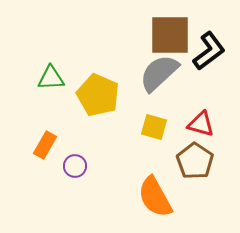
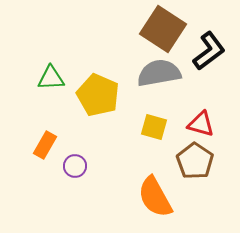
brown square: moved 7 px left, 6 px up; rotated 33 degrees clockwise
gray semicircle: rotated 33 degrees clockwise
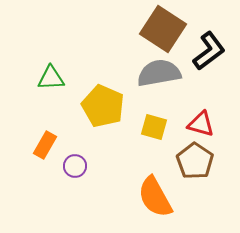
yellow pentagon: moved 5 px right, 11 px down
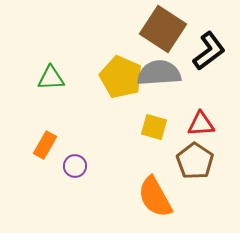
gray semicircle: rotated 6 degrees clockwise
yellow pentagon: moved 18 px right, 29 px up
red triangle: rotated 20 degrees counterclockwise
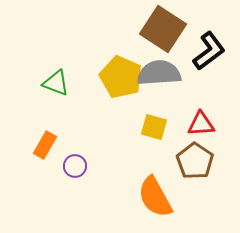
green triangle: moved 5 px right, 5 px down; rotated 24 degrees clockwise
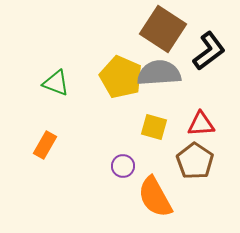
purple circle: moved 48 px right
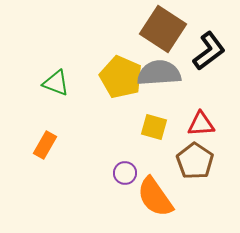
purple circle: moved 2 px right, 7 px down
orange semicircle: rotated 6 degrees counterclockwise
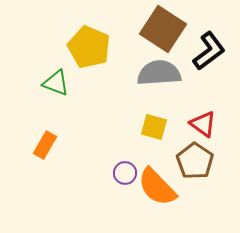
yellow pentagon: moved 32 px left, 30 px up
red triangle: moved 2 px right; rotated 40 degrees clockwise
orange semicircle: moved 2 px right, 10 px up; rotated 9 degrees counterclockwise
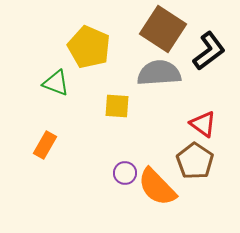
yellow square: moved 37 px left, 21 px up; rotated 12 degrees counterclockwise
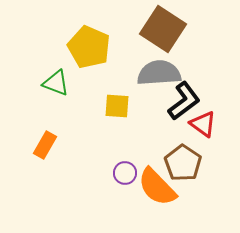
black L-shape: moved 25 px left, 50 px down
brown pentagon: moved 12 px left, 2 px down
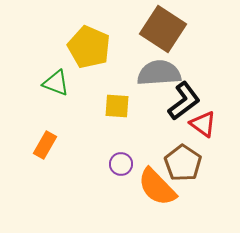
purple circle: moved 4 px left, 9 px up
